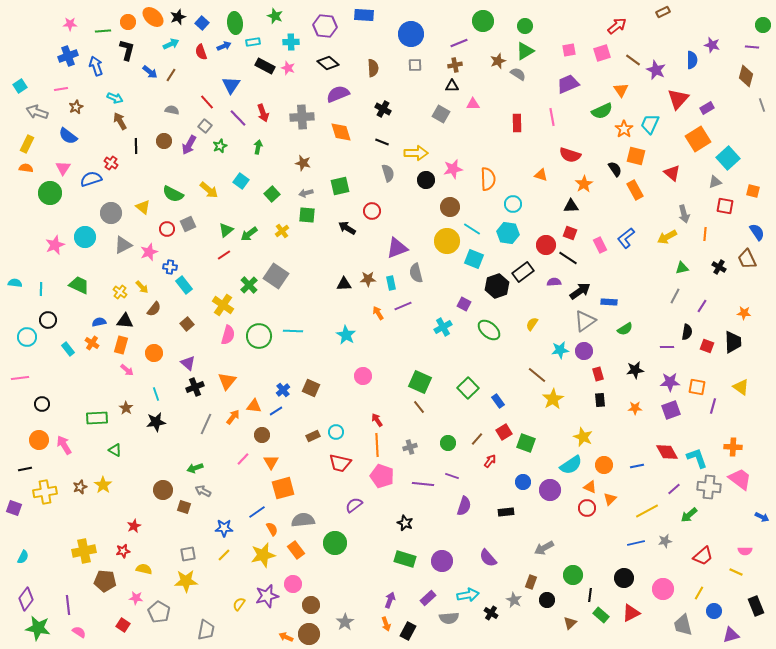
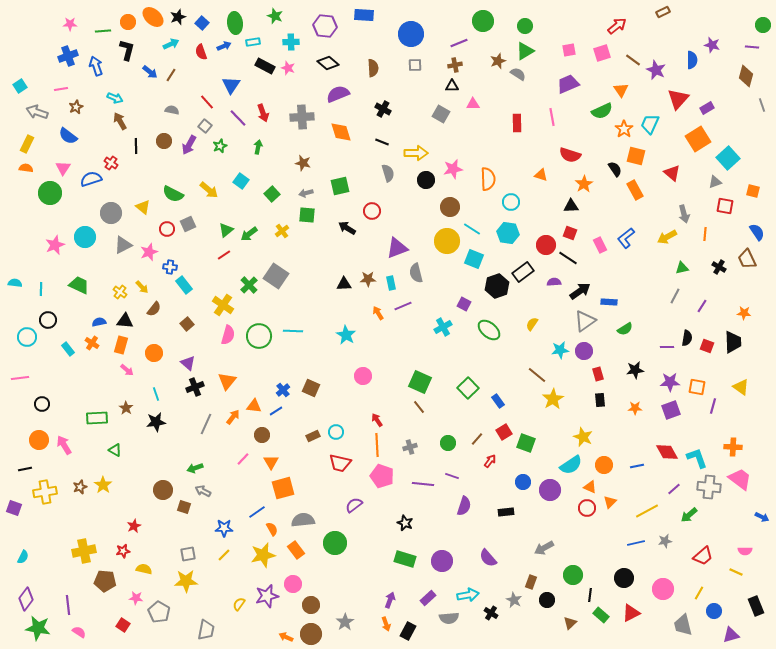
cyan circle at (513, 204): moved 2 px left, 2 px up
black semicircle at (687, 332): moved 6 px down
orange triangle at (610, 499): moved 3 px down
brown circle at (309, 634): moved 2 px right
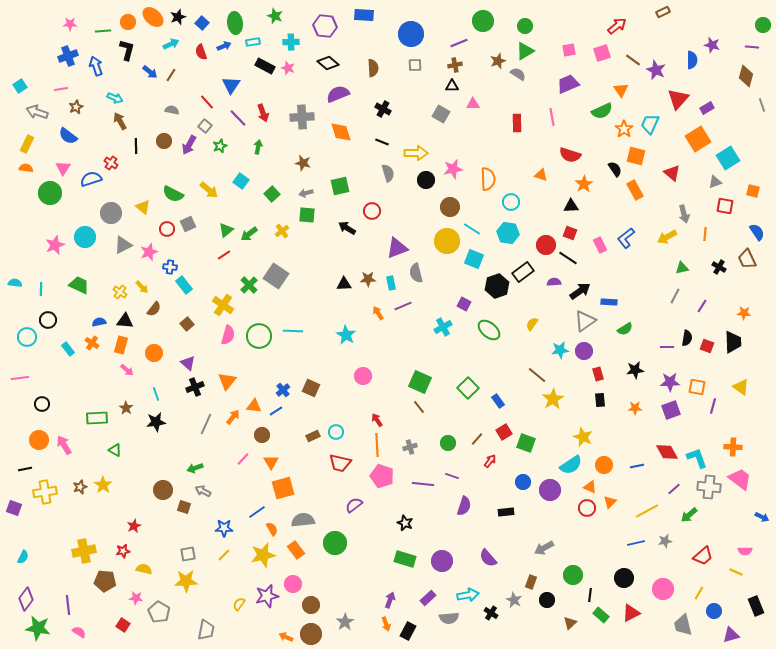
cyan square at (728, 158): rotated 10 degrees clockwise
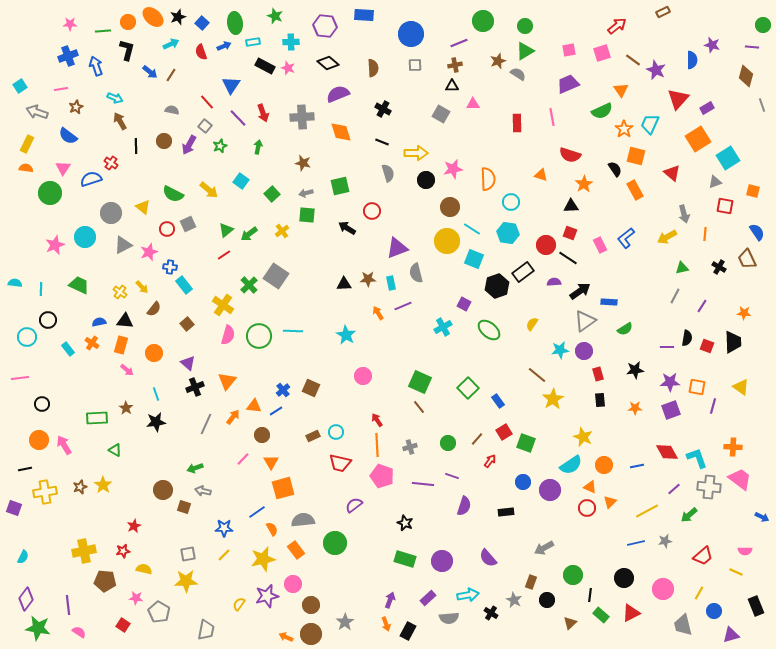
gray arrow at (203, 491): rotated 14 degrees counterclockwise
yellow star at (263, 555): moved 4 px down
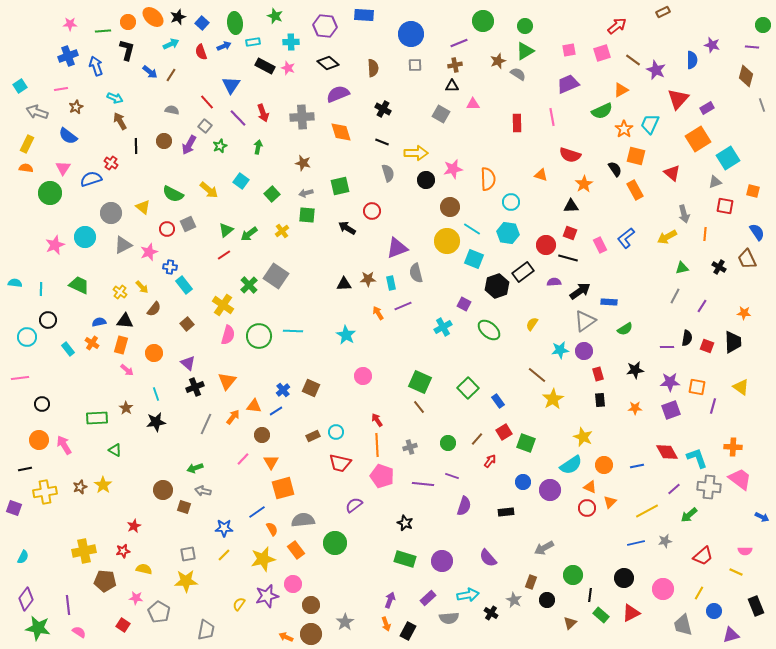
orange triangle at (621, 90): rotated 35 degrees clockwise
black line at (568, 258): rotated 18 degrees counterclockwise
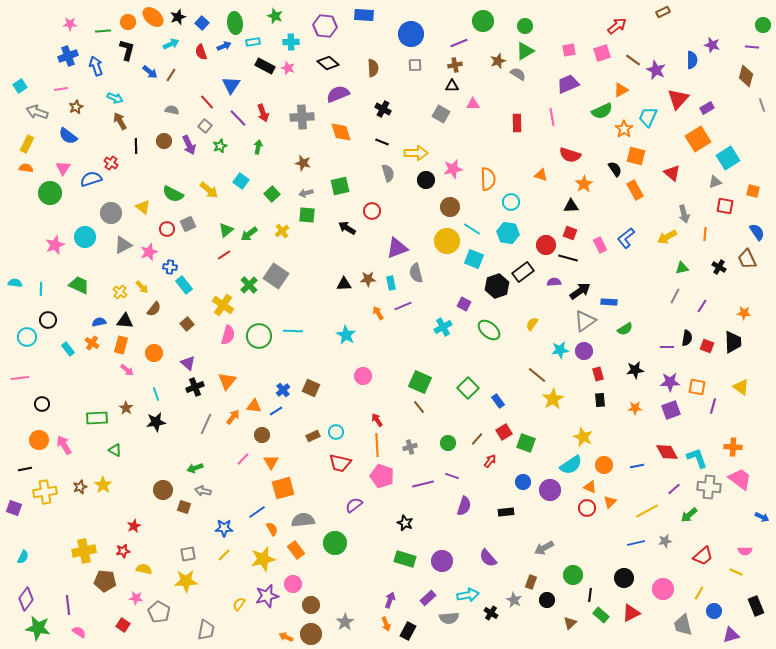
cyan trapezoid at (650, 124): moved 2 px left, 7 px up
purple arrow at (189, 145): rotated 54 degrees counterclockwise
purple line at (423, 484): rotated 20 degrees counterclockwise
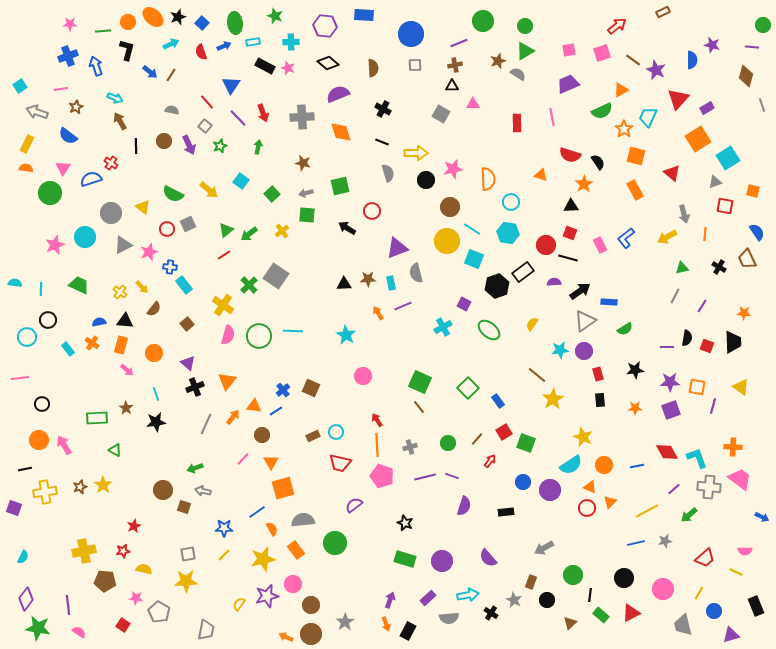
black semicircle at (615, 169): moved 17 px left, 7 px up
purple line at (423, 484): moved 2 px right, 7 px up
red trapezoid at (703, 556): moved 2 px right, 2 px down
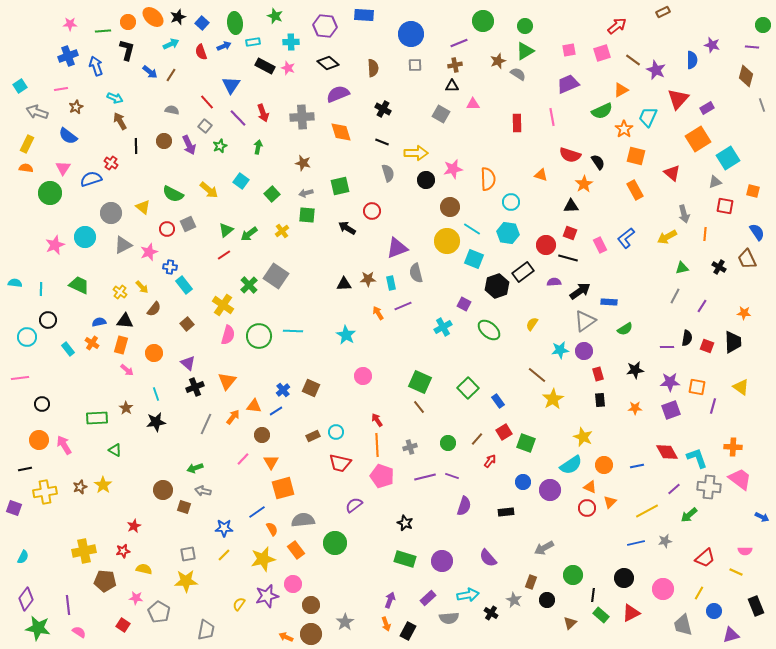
black line at (590, 595): moved 3 px right
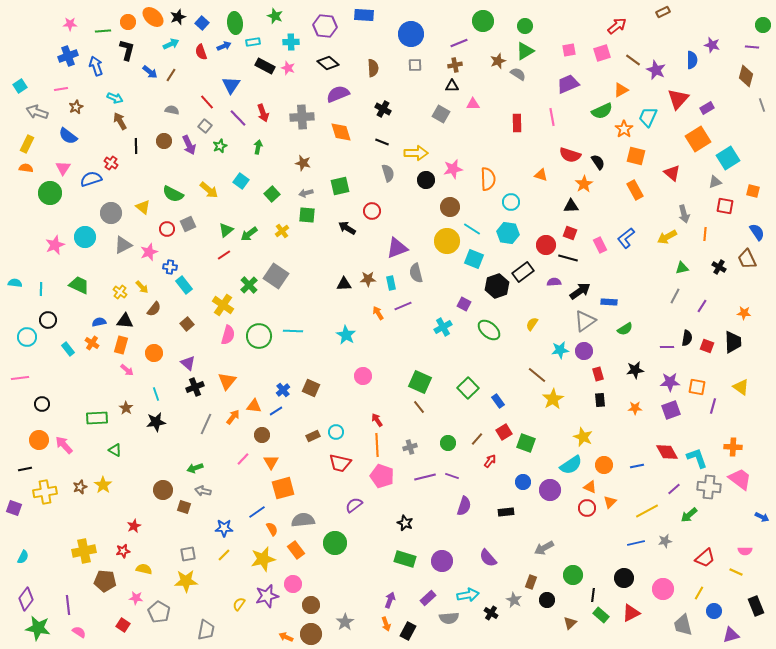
pink arrow at (64, 445): rotated 12 degrees counterclockwise
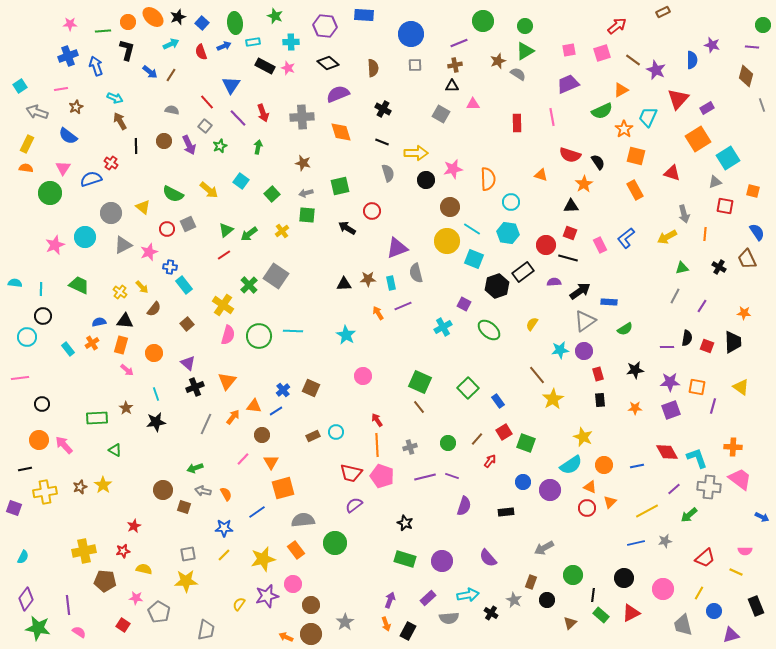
red triangle at (672, 173): rotated 24 degrees counterclockwise
black circle at (48, 320): moved 5 px left, 4 px up
orange cross at (92, 343): rotated 24 degrees clockwise
brown line at (537, 375): rotated 12 degrees clockwise
red trapezoid at (340, 463): moved 11 px right, 10 px down
orange semicircle at (272, 529): moved 46 px left, 35 px up
